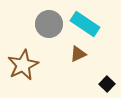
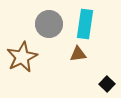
cyan rectangle: rotated 64 degrees clockwise
brown triangle: rotated 18 degrees clockwise
brown star: moved 1 px left, 8 px up
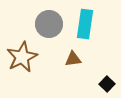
brown triangle: moved 5 px left, 5 px down
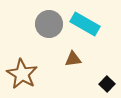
cyan rectangle: rotated 68 degrees counterclockwise
brown star: moved 17 px down; rotated 16 degrees counterclockwise
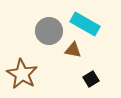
gray circle: moved 7 px down
brown triangle: moved 9 px up; rotated 18 degrees clockwise
black square: moved 16 px left, 5 px up; rotated 14 degrees clockwise
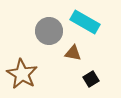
cyan rectangle: moved 2 px up
brown triangle: moved 3 px down
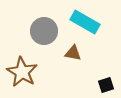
gray circle: moved 5 px left
brown star: moved 2 px up
black square: moved 15 px right, 6 px down; rotated 14 degrees clockwise
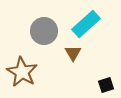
cyan rectangle: moved 1 px right, 2 px down; rotated 72 degrees counterclockwise
brown triangle: rotated 48 degrees clockwise
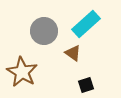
brown triangle: rotated 24 degrees counterclockwise
black square: moved 20 px left
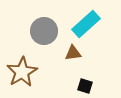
brown triangle: rotated 42 degrees counterclockwise
brown star: rotated 12 degrees clockwise
black square: moved 1 px left, 1 px down; rotated 35 degrees clockwise
